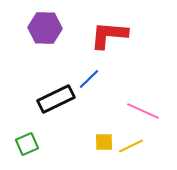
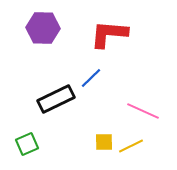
purple hexagon: moved 2 px left
red L-shape: moved 1 px up
blue line: moved 2 px right, 1 px up
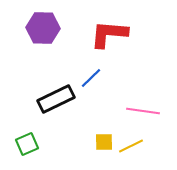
pink line: rotated 16 degrees counterclockwise
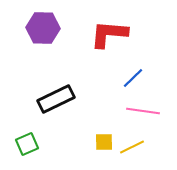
blue line: moved 42 px right
yellow line: moved 1 px right, 1 px down
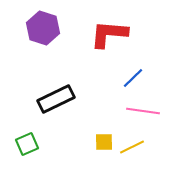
purple hexagon: rotated 16 degrees clockwise
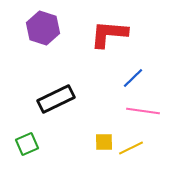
yellow line: moved 1 px left, 1 px down
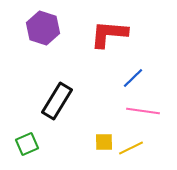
black rectangle: moved 1 px right, 2 px down; rotated 33 degrees counterclockwise
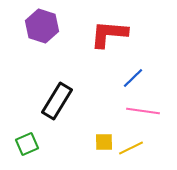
purple hexagon: moved 1 px left, 2 px up
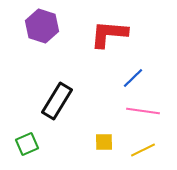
yellow line: moved 12 px right, 2 px down
